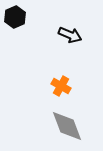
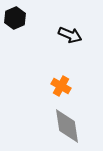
black hexagon: moved 1 px down
gray diamond: rotated 12 degrees clockwise
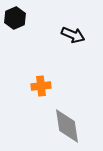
black arrow: moved 3 px right
orange cross: moved 20 px left; rotated 36 degrees counterclockwise
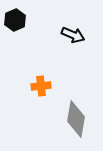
black hexagon: moved 2 px down
gray diamond: moved 9 px right, 7 px up; rotated 18 degrees clockwise
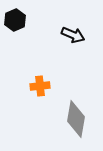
orange cross: moved 1 px left
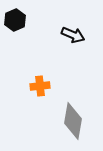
gray diamond: moved 3 px left, 2 px down
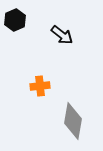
black arrow: moved 11 px left; rotated 15 degrees clockwise
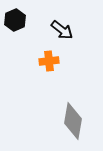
black arrow: moved 5 px up
orange cross: moved 9 px right, 25 px up
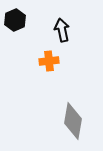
black arrow: rotated 140 degrees counterclockwise
